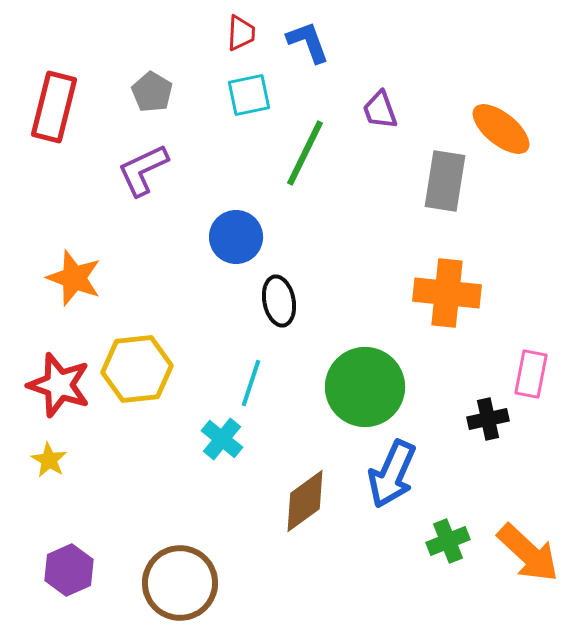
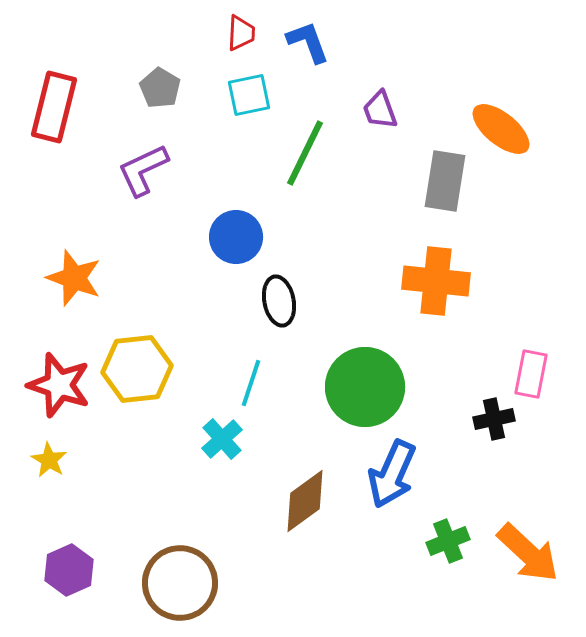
gray pentagon: moved 8 px right, 4 px up
orange cross: moved 11 px left, 12 px up
black cross: moved 6 px right
cyan cross: rotated 9 degrees clockwise
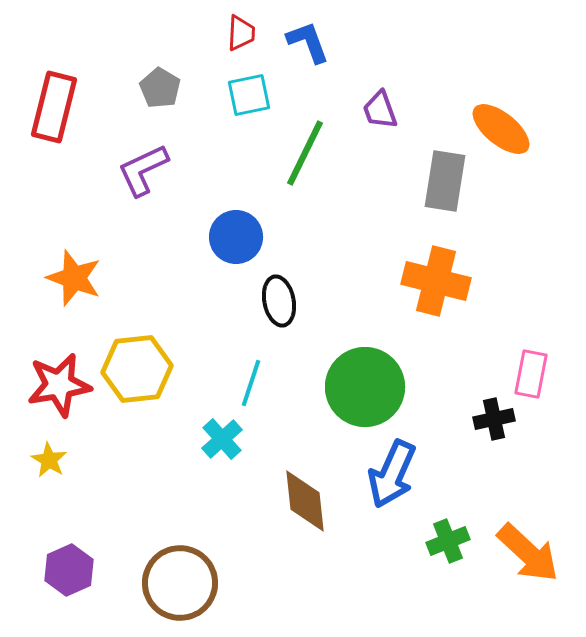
orange cross: rotated 8 degrees clockwise
red star: rotated 28 degrees counterclockwise
brown diamond: rotated 60 degrees counterclockwise
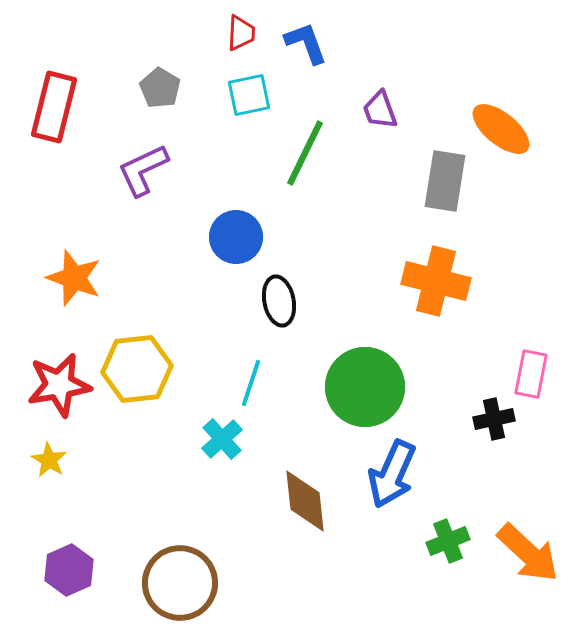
blue L-shape: moved 2 px left, 1 px down
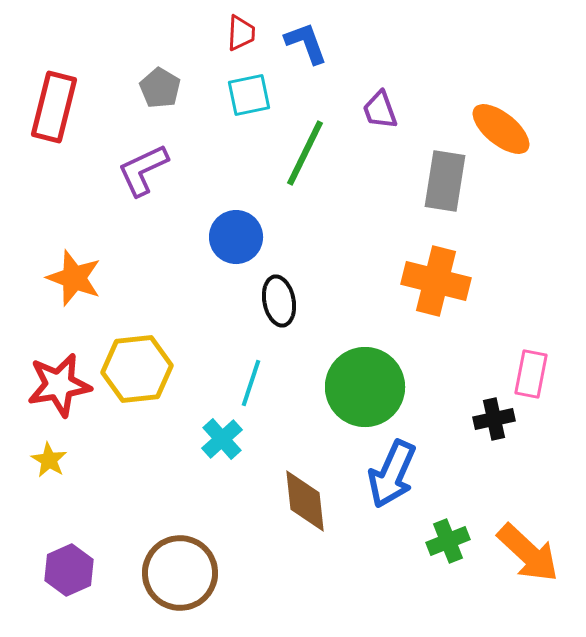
brown circle: moved 10 px up
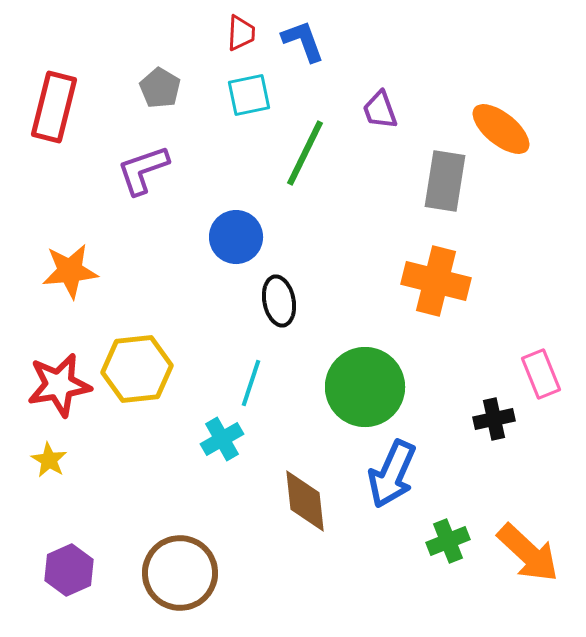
blue L-shape: moved 3 px left, 2 px up
purple L-shape: rotated 6 degrees clockwise
orange star: moved 4 px left, 7 px up; rotated 26 degrees counterclockwise
pink rectangle: moved 10 px right; rotated 33 degrees counterclockwise
cyan cross: rotated 12 degrees clockwise
